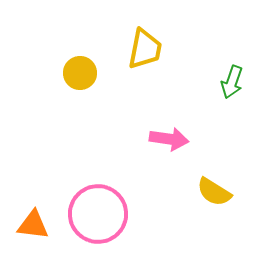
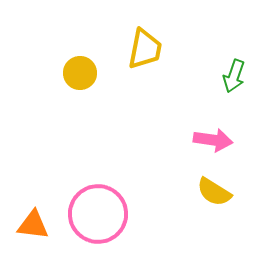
green arrow: moved 2 px right, 6 px up
pink arrow: moved 44 px right, 1 px down
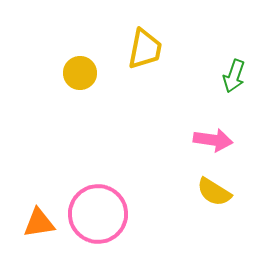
orange triangle: moved 6 px right, 2 px up; rotated 16 degrees counterclockwise
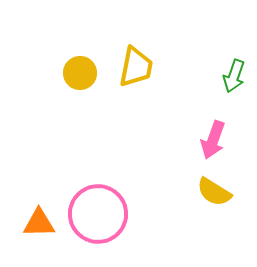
yellow trapezoid: moved 9 px left, 18 px down
pink arrow: rotated 102 degrees clockwise
orange triangle: rotated 8 degrees clockwise
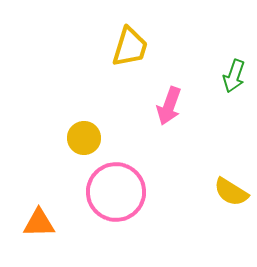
yellow trapezoid: moved 6 px left, 20 px up; rotated 6 degrees clockwise
yellow circle: moved 4 px right, 65 px down
pink arrow: moved 44 px left, 34 px up
yellow semicircle: moved 17 px right
pink circle: moved 18 px right, 22 px up
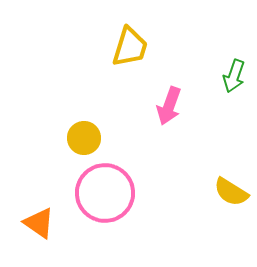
pink circle: moved 11 px left, 1 px down
orange triangle: rotated 36 degrees clockwise
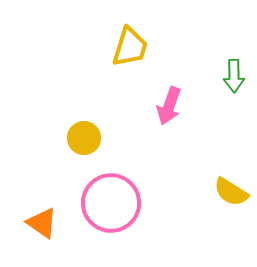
green arrow: rotated 20 degrees counterclockwise
pink circle: moved 6 px right, 10 px down
orange triangle: moved 3 px right
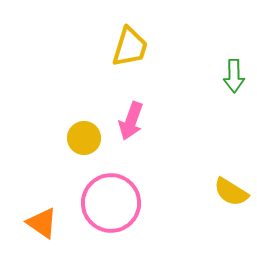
pink arrow: moved 38 px left, 15 px down
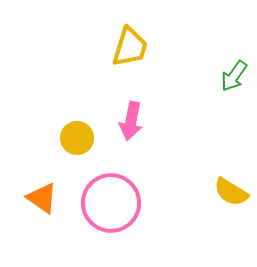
green arrow: rotated 36 degrees clockwise
pink arrow: rotated 9 degrees counterclockwise
yellow circle: moved 7 px left
orange triangle: moved 25 px up
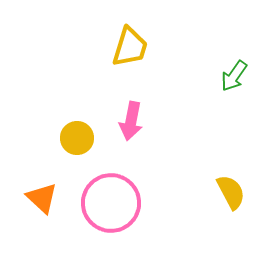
yellow semicircle: rotated 150 degrees counterclockwise
orange triangle: rotated 8 degrees clockwise
